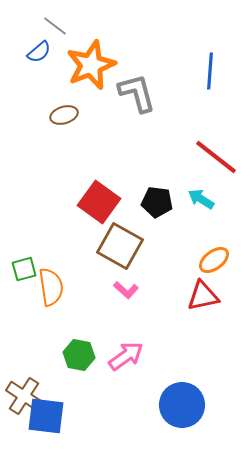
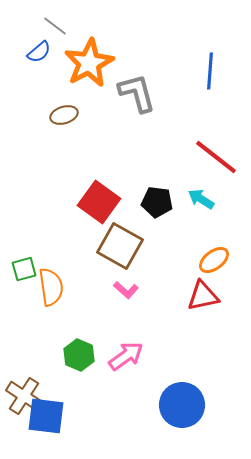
orange star: moved 2 px left, 2 px up; rotated 6 degrees counterclockwise
green hexagon: rotated 12 degrees clockwise
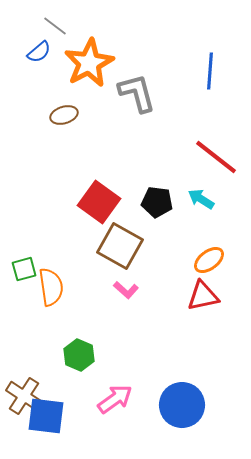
orange ellipse: moved 5 px left
pink arrow: moved 11 px left, 43 px down
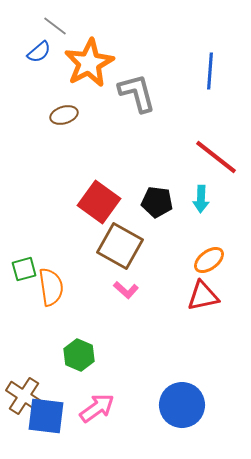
cyan arrow: rotated 120 degrees counterclockwise
pink arrow: moved 18 px left, 9 px down
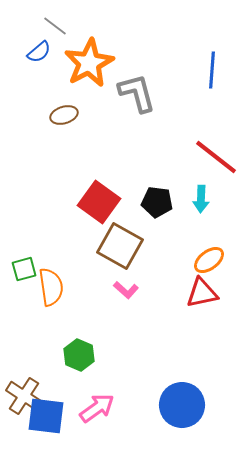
blue line: moved 2 px right, 1 px up
red triangle: moved 1 px left, 3 px up
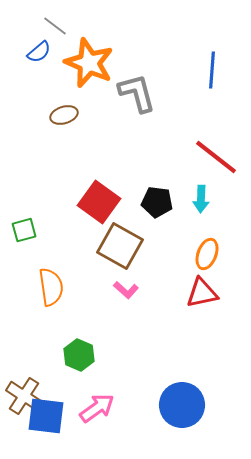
orange star: rotated 21 degrees counterclockwise
orange ellipse: moved 2 px left, 6 px up; rotated 32 degrees counterclockwise
green square: moved 39 px up
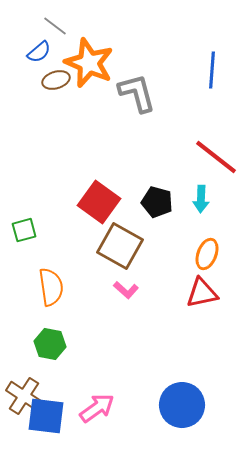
brown ellipse: moved 8 px left, 35 px up
black pentagon: rotated 8 degrees clockwise
green hexagon: moved 29 px left, 11 px up; rotated 12 degrees counterclockwise
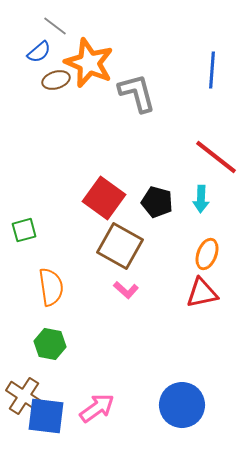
red square: moved 5 px right, 4 px up
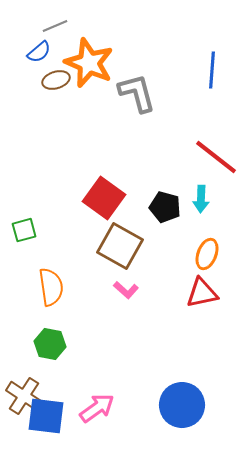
gray line: rotated 60 degrees counterclockwise
black pentagon: moved 8 px right, 5 px down
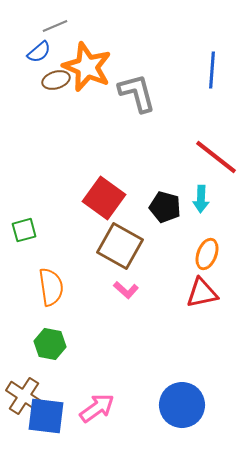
orange star: moved 2 px left, 4 px down
